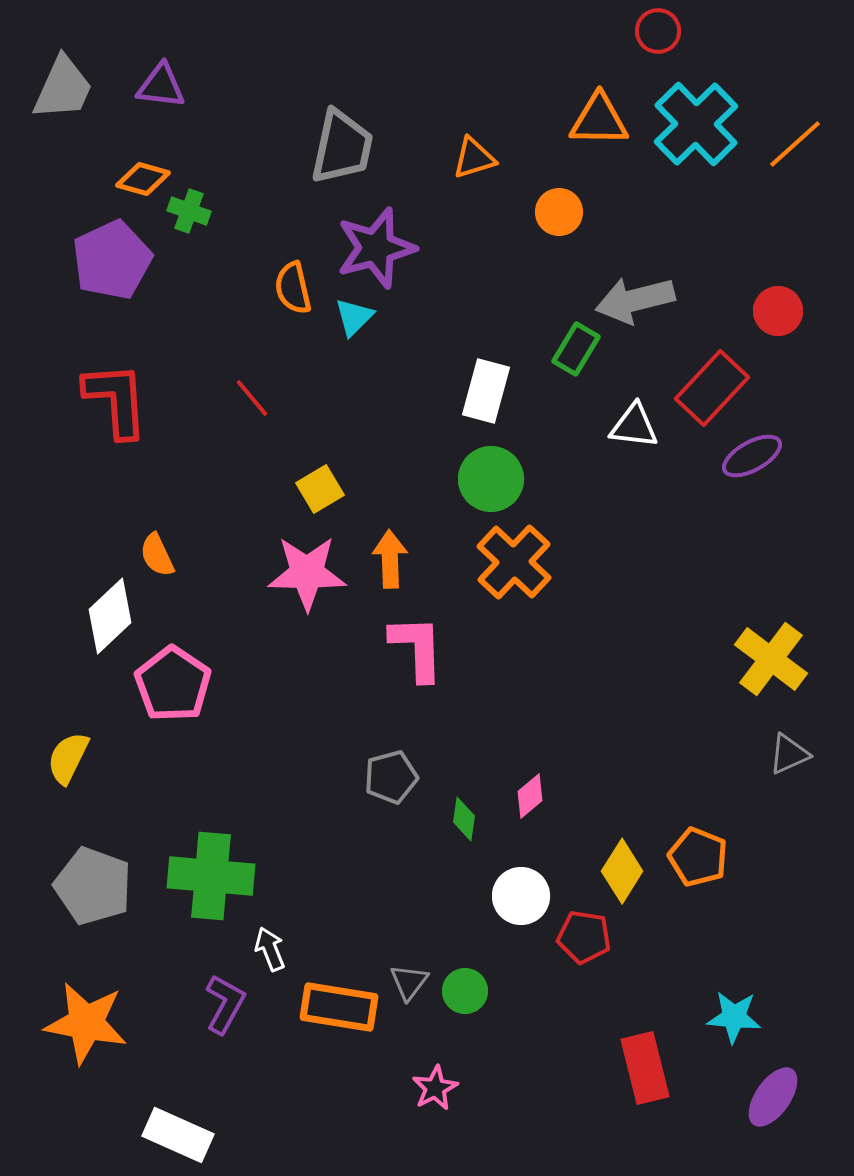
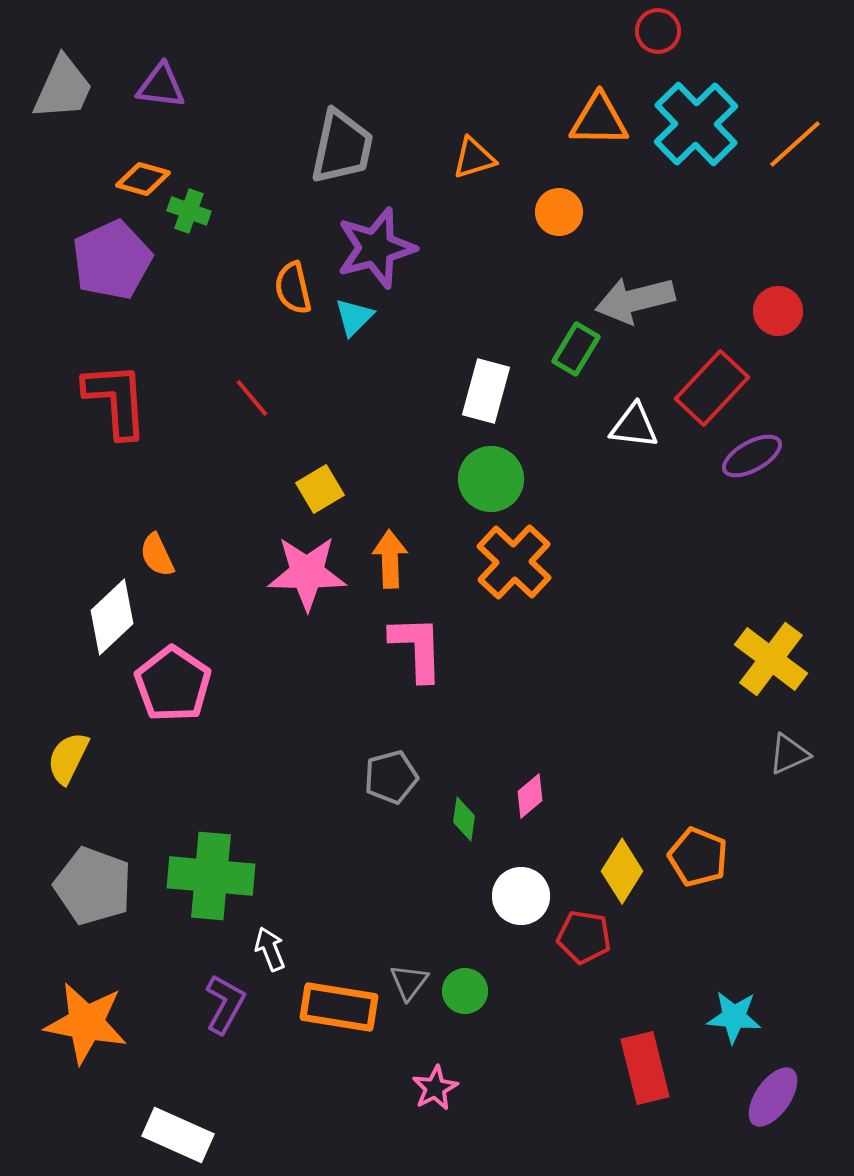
white diamond at (110, 616): moved 2 px right, 1 px down
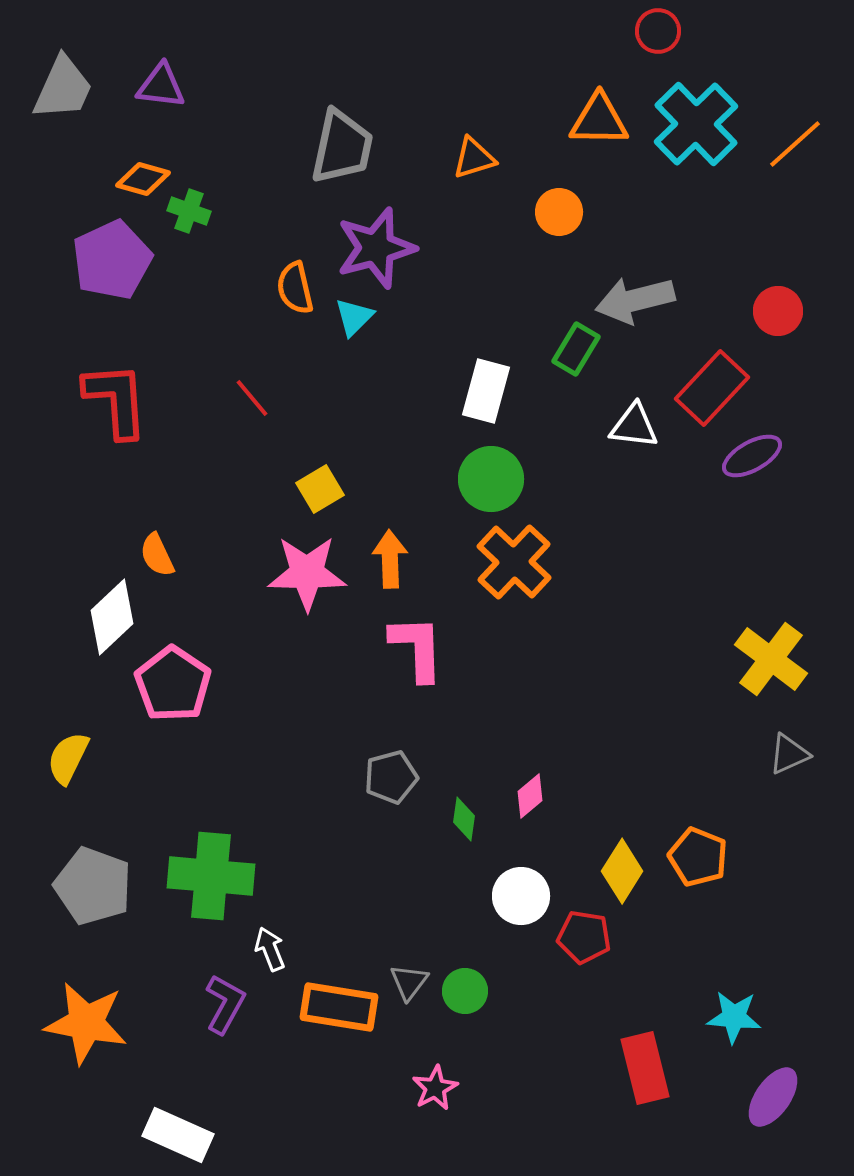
orange semicircle at (293, 288): moved 2 px right
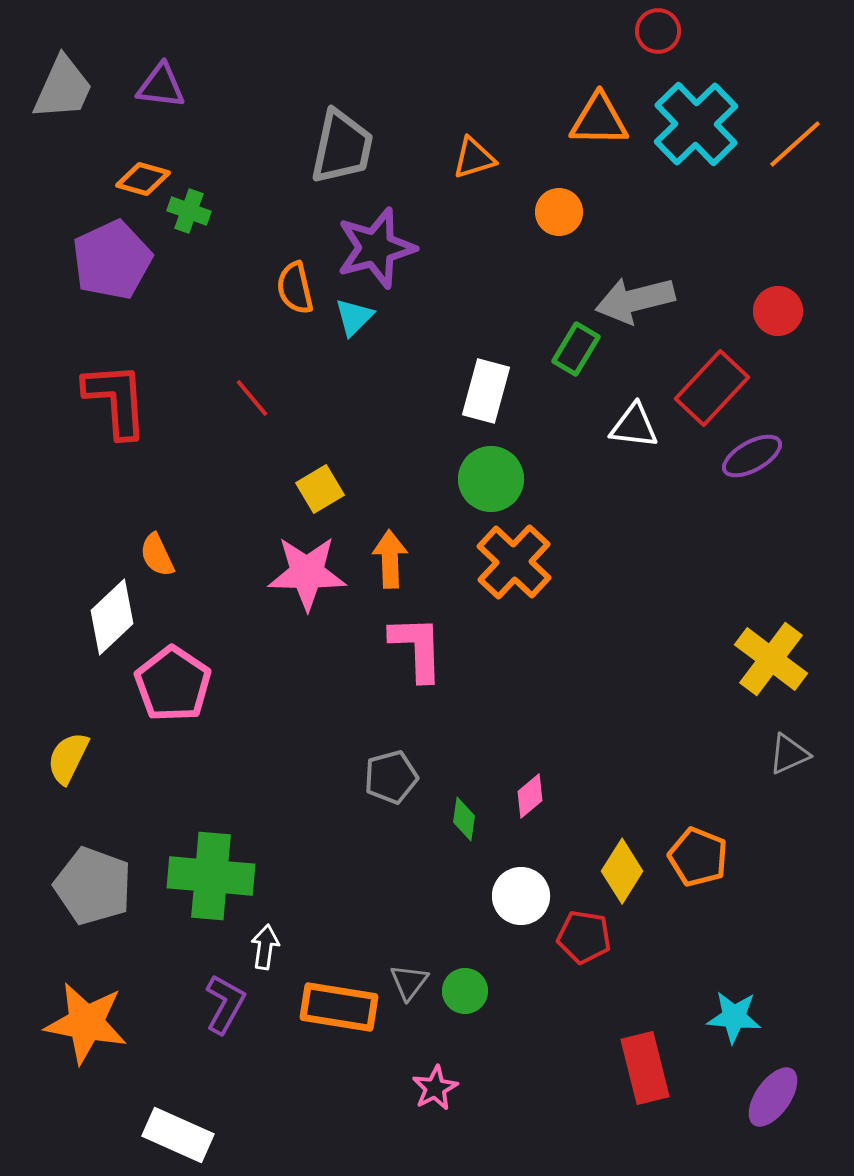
white arrow at (270, 949): moved 5 px left, 2 px up; rotated 30 degrees clockwise
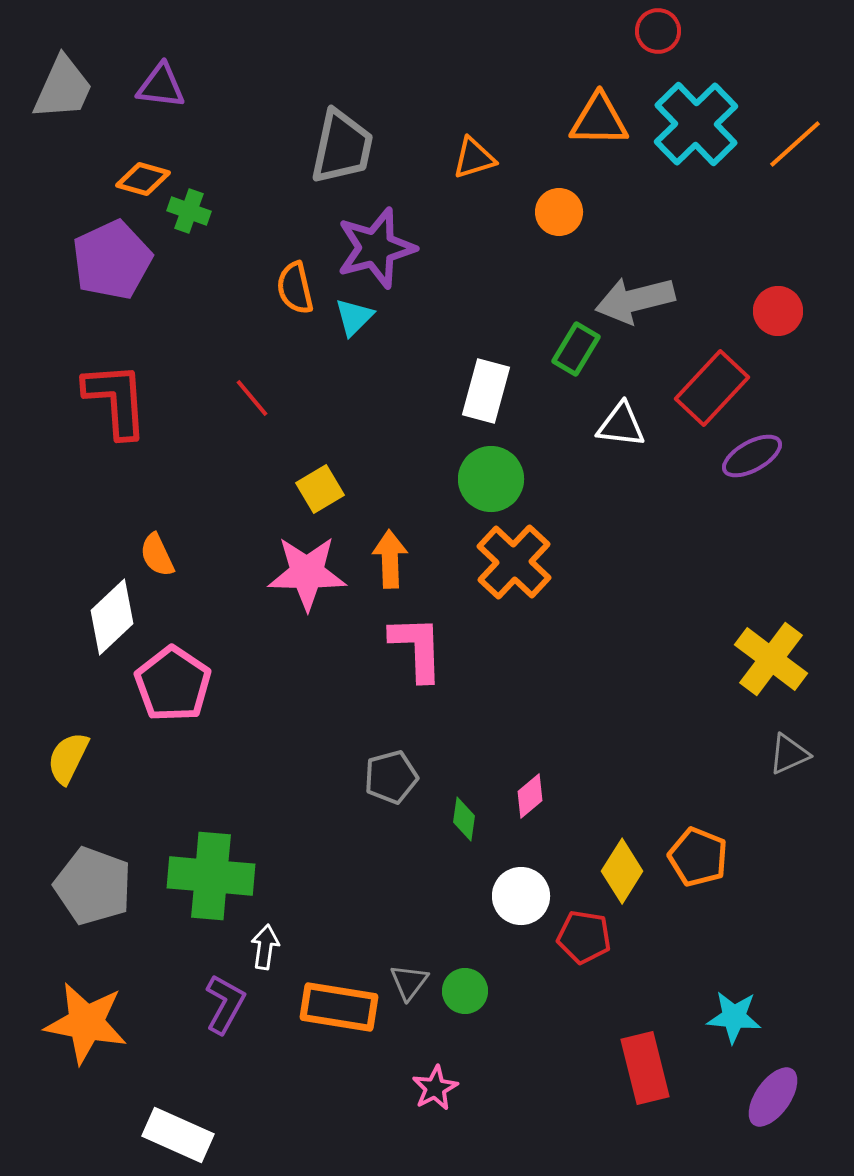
white triangle at (634, 426): moved 13 px left, 1 px up
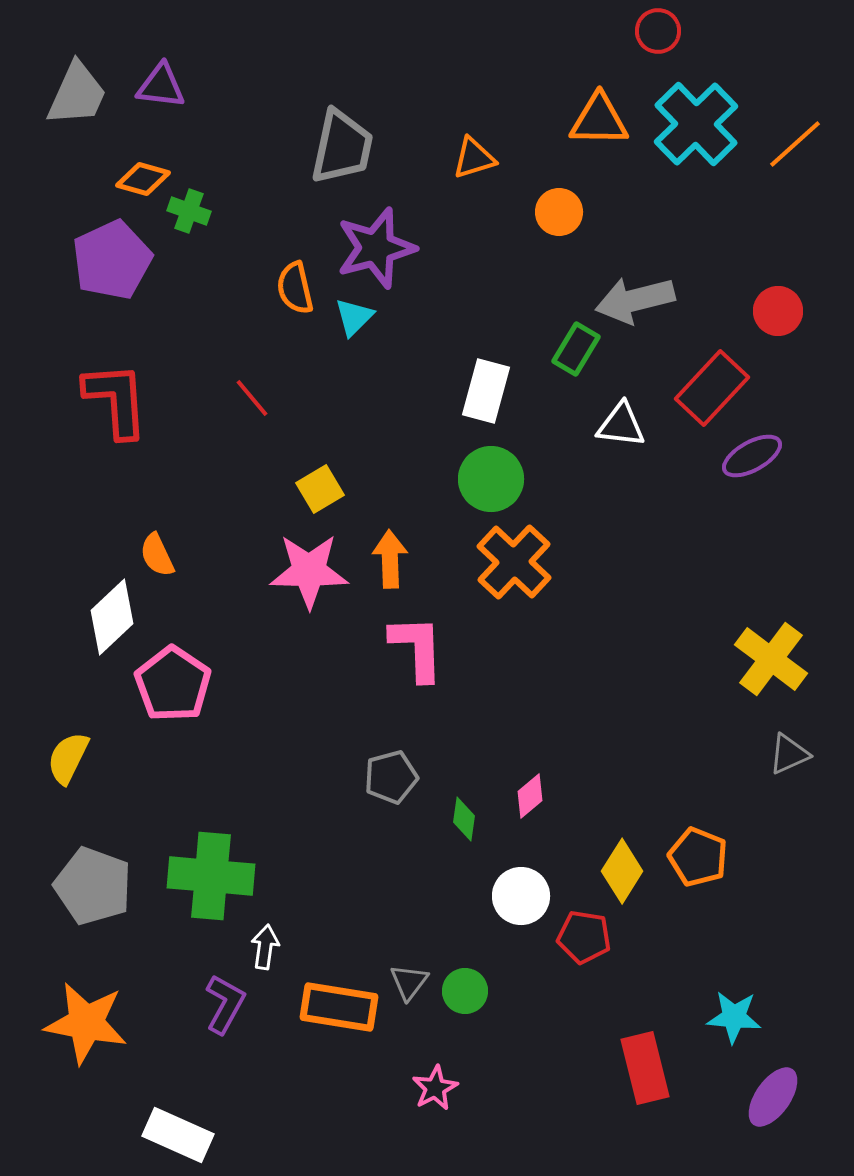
gray trapezoid at (63, 88): moved 14 px right, 6 px down
pink star at (307, 573): moved 2 px right, 2 px up
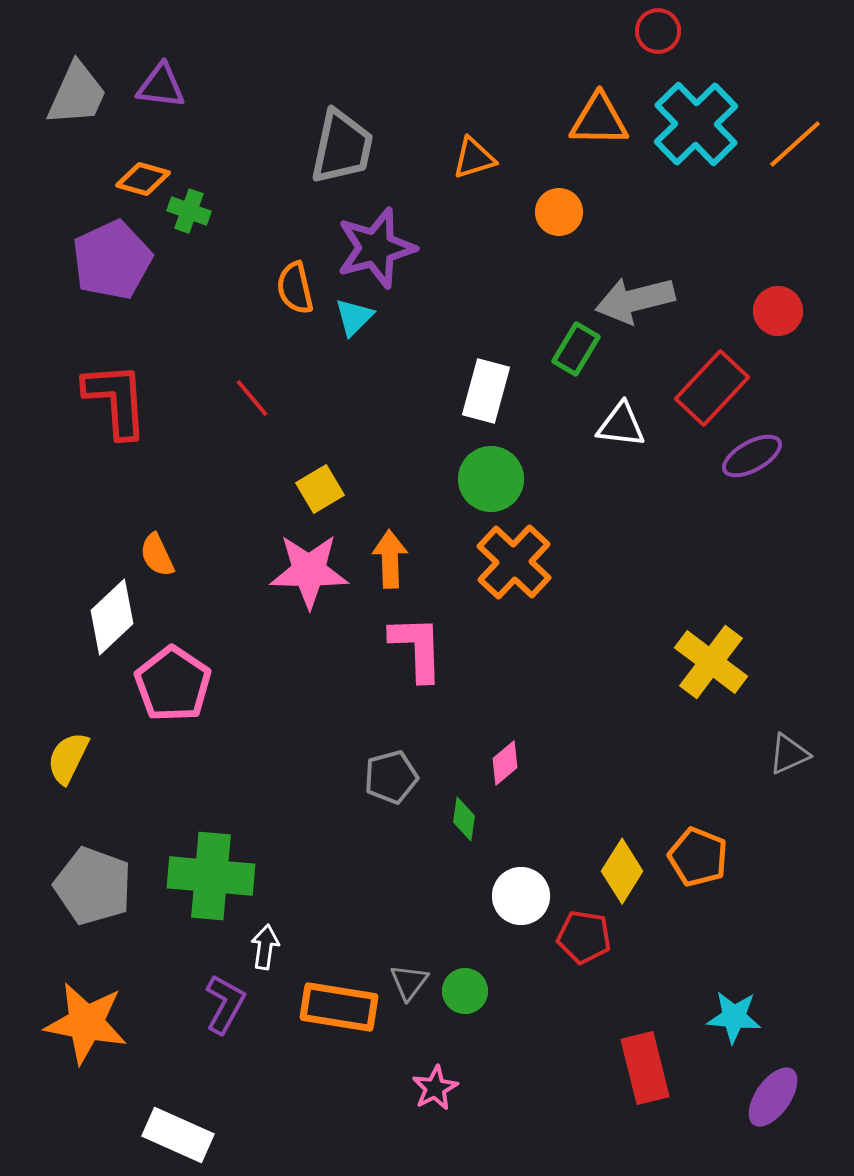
yellow cross at (771, 659): moved 60 px left, 3 px down
pink diamond at (530, 796): moved 25 px left, 33 px up
